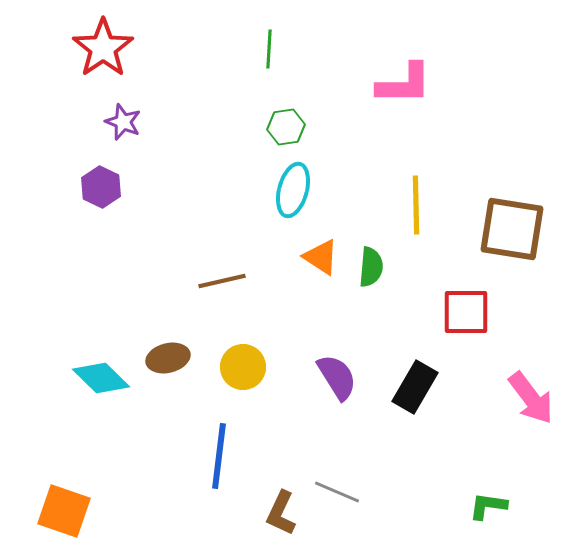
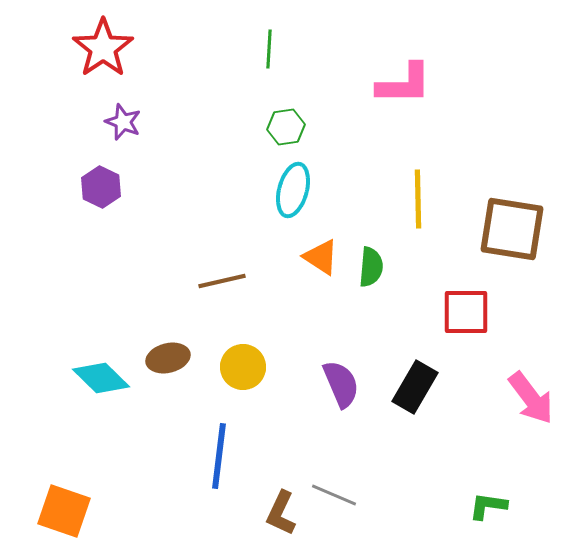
yellow line: moved 2 px right, 6 px up
purple semicircle: moved 4 px right, 7 px down; rotated 9 degrees clockwise
gray line: moved 3 px left, 3 px down
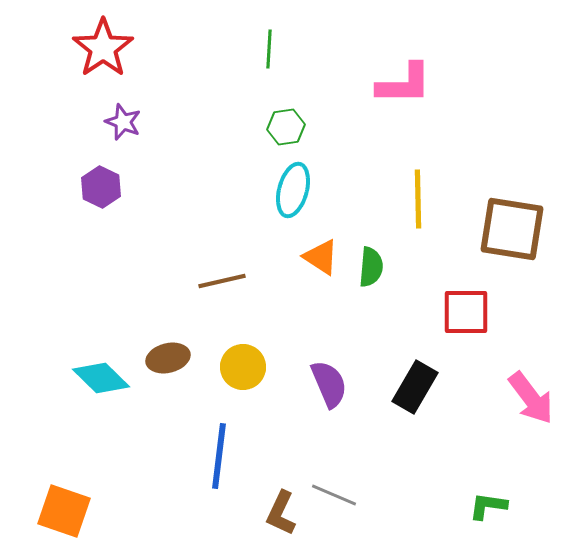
purple semicircle: moved 12 px left
